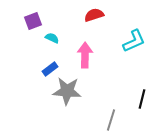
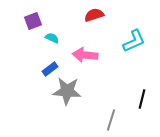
pink arrow: rotated 85 degrees counterclockwise
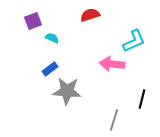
red semicircle: moved 4 px left
pink arrow: moved 27 px right, 9 px down
gray line: moved 3 px right
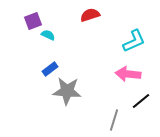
cyan semicircle: moved 4 px left, 3 px up
pink arrow: moved 16 px right, 10 px down
black line: moved 1 px left, 2 px down; rotated 36 degrees clockwise
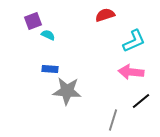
red semicircle: moved 15 px right
blue rectangle: rotated 42 degrees clockwise
pink arrow: moved 3 px right, 2 px up
gray line: moved 1 px left
